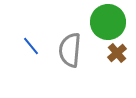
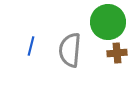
blue line: rotated 54 degrees clockwise
brown cross: rotated 36 degrees clockwise
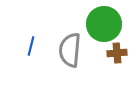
green circle: moved 4 px left, 2 px down
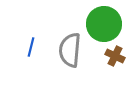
blue line: moved 1 px down
brown cross: moved 2 px left, 3 px down; rotated 30 degrees clockwise
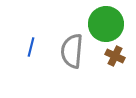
green circle: moved 2 px right
gray semicircle: moved 2 px right, 1 px down
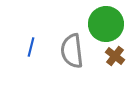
gray semicircle: rotated 12 degrees counterclockwise
brown cross: rotated 12 degrees clockwise
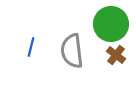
green circle: moved 5 px right
brown cross: moved 1 px right, 1 px up
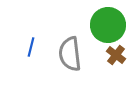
green circle: moved 3 px left, 1 px down
gray semicircle: moved 2 px left, 3 px down
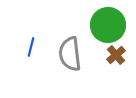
brown cross: rotated 12 degrees clockwise
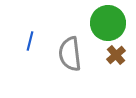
green circle: moved 2 px up
blue line: moved 1 px left, 6 px up
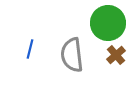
blue line: moved 8 px down
gray semicircle: moved 2 px right, 1 px down
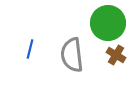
brown cross: rotated 18 degrees counterclockwise
